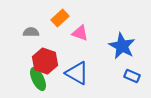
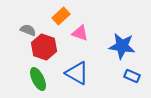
orange rectangle: moved 1 px right, 2 px up
gray semicircle: moved 3 px left, 2 px up; rotated 21 degrees clockwise
blue star: rotated 20 degrees counterclockwise
red hexagon: moved 1 px left, 14 px up
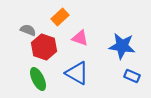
orange rectangle: moved 1 px left, 1 px down
pink triangle: moved 5 px down
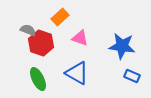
red hexagon: moved 3 px left, 4 px up
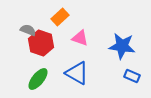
green ellipse: rotated 65 degrees clockwise
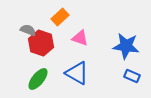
blue star: moved 4 px right
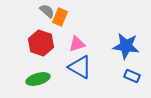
orange rectangle: rotated 24 degrees counterclockwise
gray semicircle: moved 19 px right, 19 px up; rotated 21 degrees clockwise
pink triangle: moved 3 px left, 6 px down; rotated 36 degrees counterclockwise
blue triangle: moved 3 px right, 6 px up
green ellipse: rotated 35 degrees clockwise
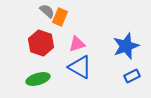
blue star: rotated 28 degrees counterclockwise
blue rectangle: rotated 49 degrees counterclockwise
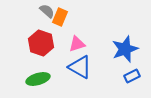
blue star: moved 1 px left, 3 px down
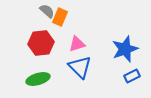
red hexagon: rotated 25 degrees counterclockwise
blue triangle: rotated 15 degrees clockwise
